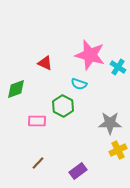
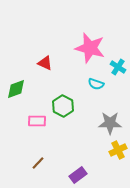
pink star: moved 7 px up
cyan semicircle: moved 17 px right
purple rectangle: moved 4 px down
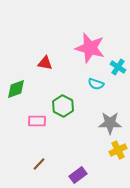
red triangle: rotated 14 degrees counterclockwise
brown line: moved 1 px right, 1 px down
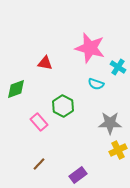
pink rectangle: moved 2 px right, 1 px down; rotated 48 degrees clockwise
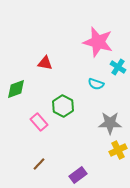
pink star: moved 8 px right, 6 px up
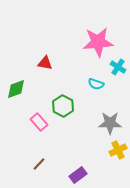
pink star: rotated 20 degrees counterclockwise
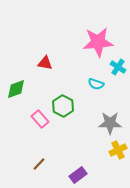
pink rectangle: moved 1 px right, 3 px up
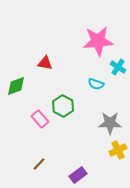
pink star: moved 1 px up
green diamond: moved 3 px up
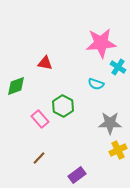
pink star: moved 3 px right, 2 px down
brown line: moved 6 px up
purple rectangle: moved 1 px left
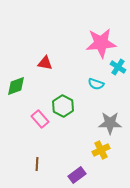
yellow cross: moved 17 px left
brown line: moved 2 px left, 6 px down; rotated 40 degrees counterclockwise
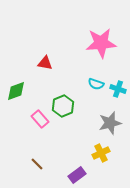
cyan cross: moved 22 px down; rotated 14 degrees counterclockwise
green diamond: moved 5 px down
green hexagon: rotated 10 degrees clockwise
gray star: rotated 15 degrees counterclockwise
yellow cross: moved 3 px down
brown line: rotated 48 degrees counterclockwise
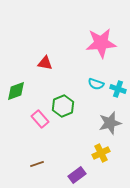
brown line: rotated 64 degrees counterclockwise
